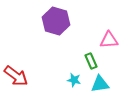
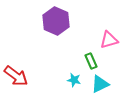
purple hexagon: rotated 8 degrees clockwise
pink triangle: rotated 12 degrees counterclockwise
cyan triangle: rotated 18 degrees counterclockwise
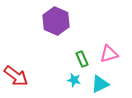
pink triangle: moved 14 px down
green rectangle: moved 9 px left, 2 px up
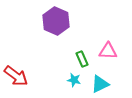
pink triangle: moved 1 px left, 3 px up; rotated 18 degrees clockwise
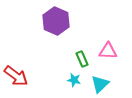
cyan triangle: rotated 18 degrees counterclockwise
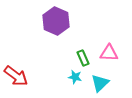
pink triangle: moved 1 px right, 2 px down
green rectangle: moved 1 px right, 1 px up
cyan star: moved 1 px right, 3 px up
cyan triangle: moved 1 px up
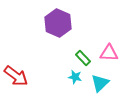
purple hexagon: moved 2 px right, 2 px down
green rectangle: rotated 21 degrees counterclockwise
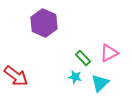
purple hexagon: moved 14 px left
pink triangle: rotated 30 degrees counterclockwise
